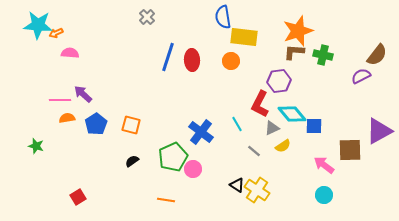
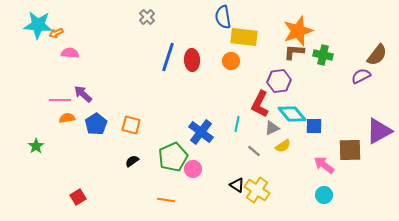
cyan line: rotated 42 degrees clockwise
green star: rotated 21 degrees clockwise
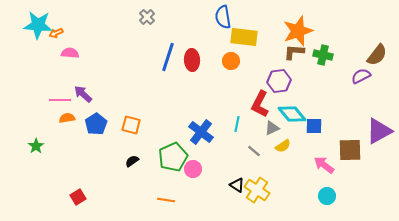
cyan circle: moved 3 px right, 1 px down
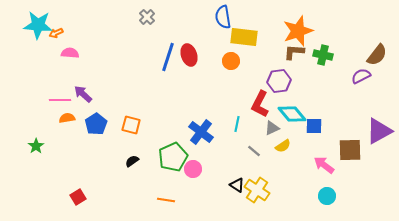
red ellipse: moved 3 px left, 5 px up; rotated 15 degrees counterclockwise
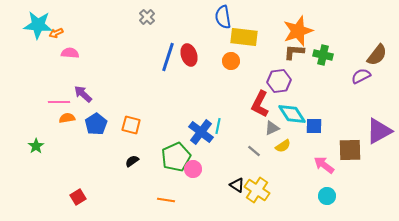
pink line: moved 1 px left, 2 px down
cyan diamond: rotated 8 degrees clockwise
cyan line: moved 19 px left, 2 px down
green pentagon: moved 3 px right
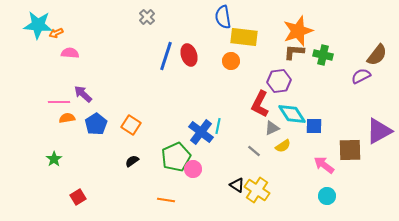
blue line: moved 2 px left, 1 px up
orange square: rotated 18 degrees clockwise
green star: moved 18 px right, 13 px down
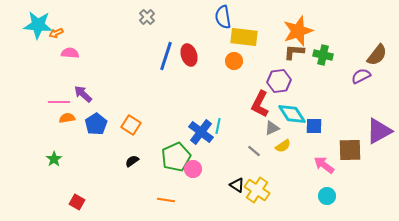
orange circle: moved 3 px right
red square: moved 1 px left, 5 px down; rotated 28 degrees counterclockwise
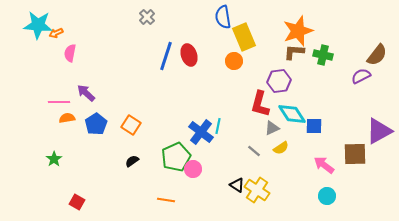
yellow rectangle: rotated 60 degrees clockwise
pink semicircle: rotated 84 degrees counterclockwise
purple arrow: moved 3 px right, 1 px up
red L-shape: rotated 12 degrees counterclockwise
yellow semicircle: moved 2 px left, 2 px down
brown square: moved 5 px right, 4 px down
